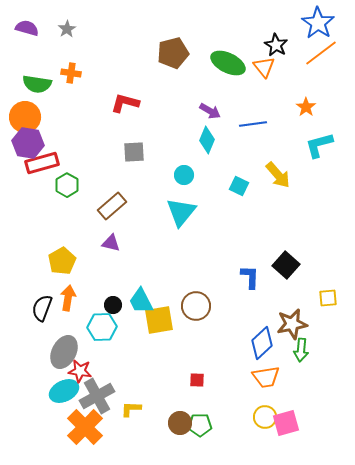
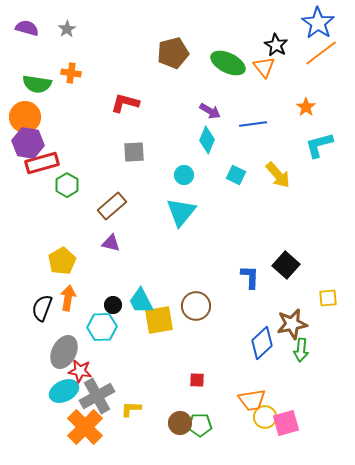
cyan square at (239, 186): moved 3 px left, 11 px up
orange trapezoid at (266, 377): moved 14 px left, 23 px down
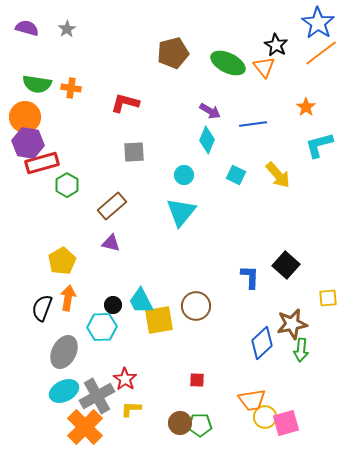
orange cross at (71, 73): moved 15 px down
red star at (80, 371): moved 45 px right, 8 px down; rotated 25 degrees clockwise
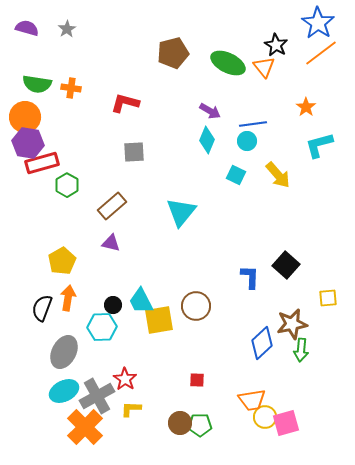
cyan circle at (184, 175): moved 63 px right, 34 px up
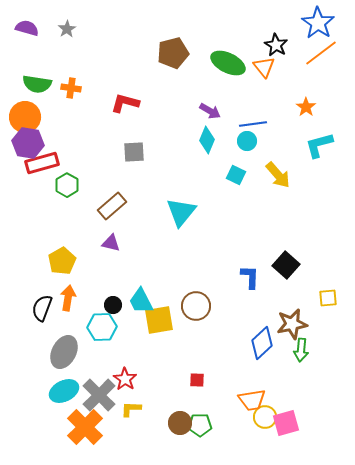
gray cross at (97, 396): moved 2 px right, 1 px up; rotated 16 degrees counterclockwise
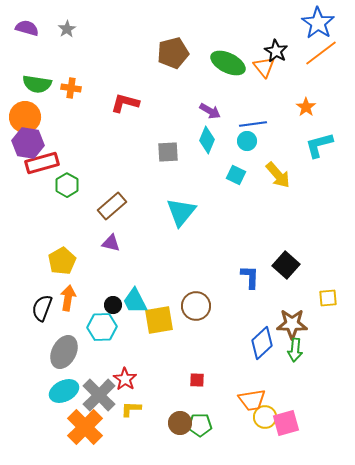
black star at (276, 45): moved 6 px down
gray square at (134, 152): moved 34 px right
cyan trapezoid at (141, 301): moved 6 px left
brown star at (292, 324): rotated 12 degrees clockwise
green arrow at (301, 350): moved 6 px left
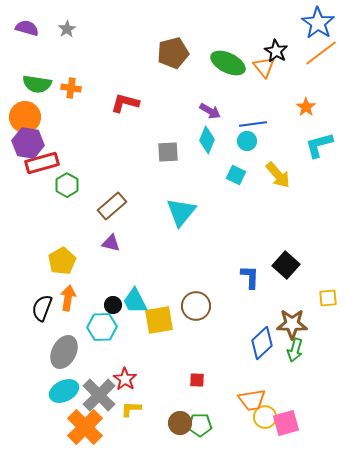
green arrow at (295, 350): rotated 10 degrees clockwise
